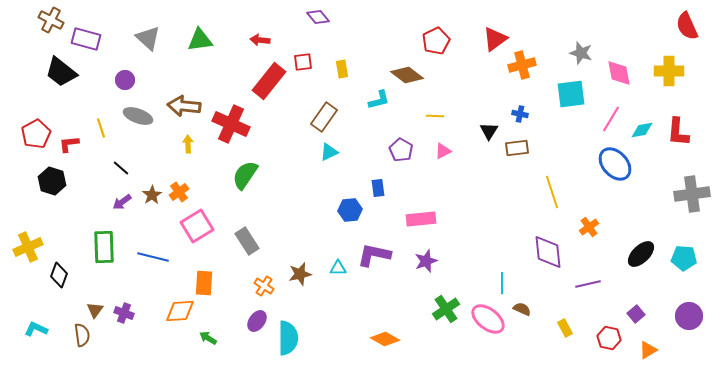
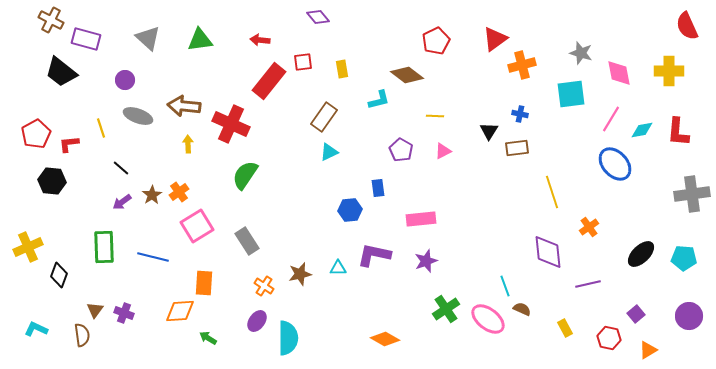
black hexagon at (52, 181): rotated 12 degrees counterclockwise
cyan line at (502, 283): moved 3 px right, 3 px down; rotated 20 degrees counterclockwise
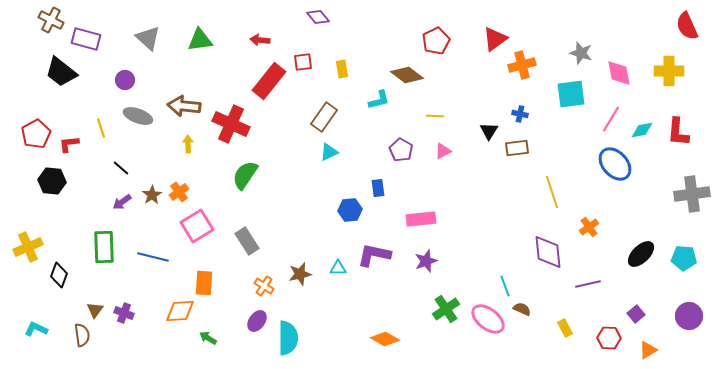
red hexagon at (609, 338): rotated 10 degrees counterclockwise
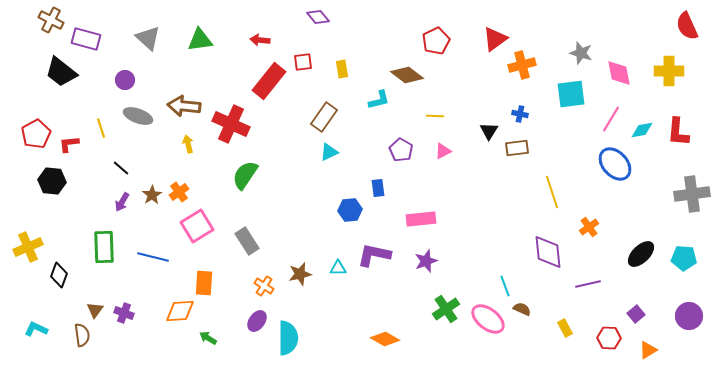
yellow arrow at (188, 144): rotated 12 degrees counterclockwise
purple arrow at (122, 202): rotated 24 degrees counterclockwise
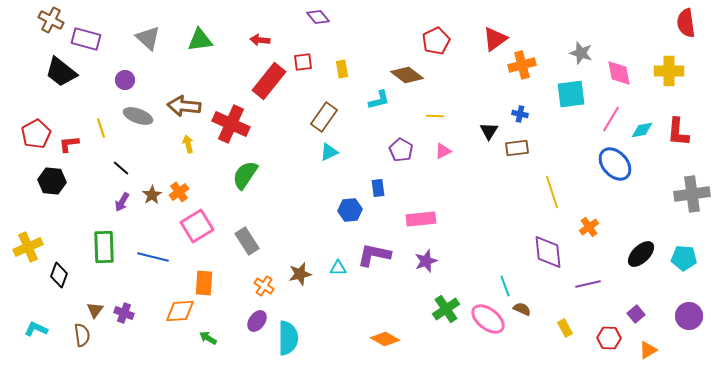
red semicircle at (687, 26): moved 1 px left, 3 px up; rotated 16 degrees clockwise
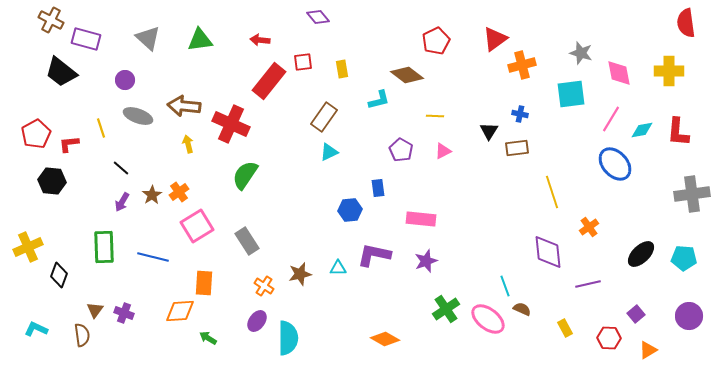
pink rectangle at (421, 219): rotated 12 degrees clockwise
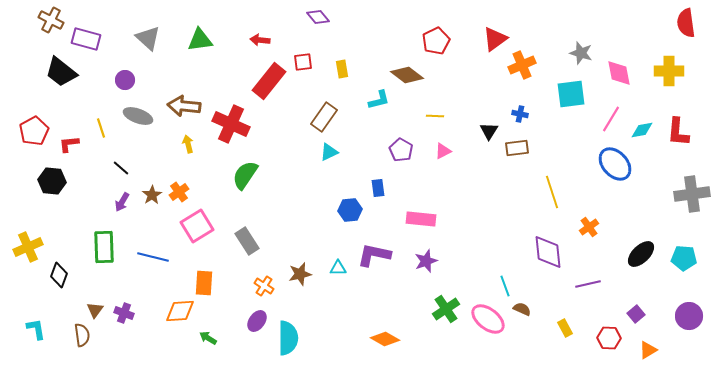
orange cross at (522, 65): rotated 8 degrees counterclockwise
red pentagon at (36, 134): moved 2 px left, 3 px up
cyan L-shape at (36, 329): rotated 55 degrees clockwise
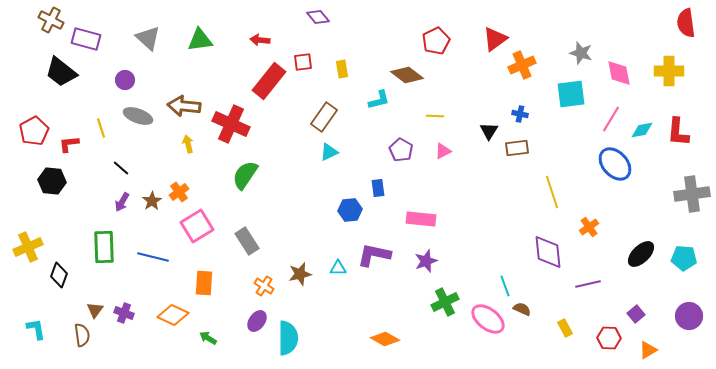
brown star at (152, 195): moved 6 px down
green cross at (446, 309): moved 1 px left, 7 px up; rotated 8 degrees clockwise
orange diamond at (180, 311): moved 7 px left, 4 px down; rotated 28 degrees clockwise
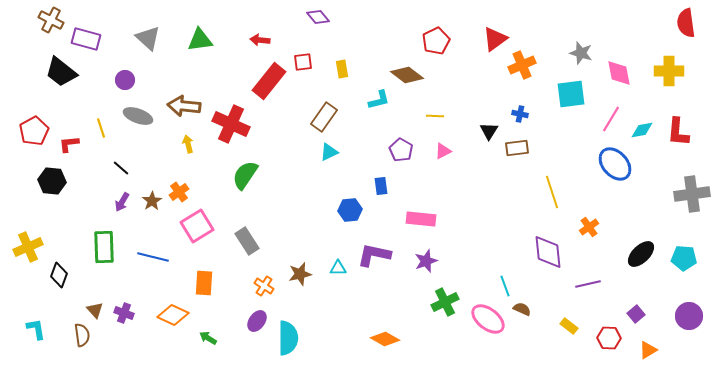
blue rectangle at (378, 188): moved 3 px right, 2 px up
brown triangle at (95, 310): rotated 18 degrees counterclockwise
yellow rectangle at (565, 328): moved 4 px right, 2 px up; rotated 24 degrees counterclockwise
